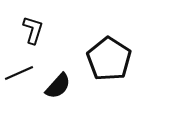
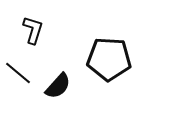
black pentagon: rotated 30 degrees counterclockwise
black line: moved 1 px left; rotated 64 degrees clockwise
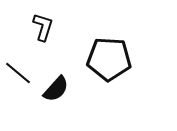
black L-shape: moved 10 px right, 3 px up
black semicircle: moved 2 px left, 3 px down
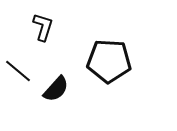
black pentagon: moved 2 px down
black line: moved 2 px up
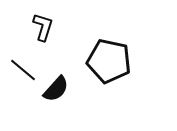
black pentagon: rotated 9 degrees clockwise
black line: moved 5 px right, 1 px up
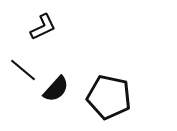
black L-shape: rotated 48 degrees clockwise
black pentagon: moved 36 px down
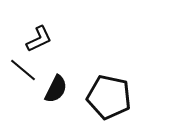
black L-shape: moved 4 px left, 12 px down
black semicircle: rotated 16 degrees counterclockwise
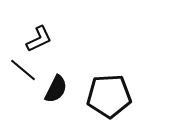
black pentagon: moved 1 px up; rotated 15 degrees counterclockwise
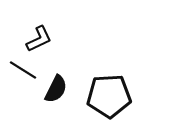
black line: rotated 8 degrees counterclockwise
